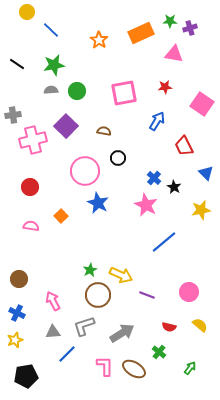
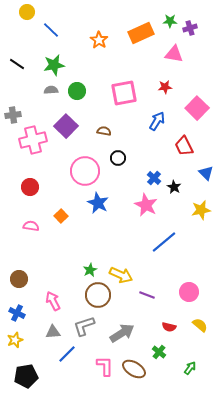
pink square at (202, 104): moved 5 px left, 4 px down; rotated 10 degrees clockwise
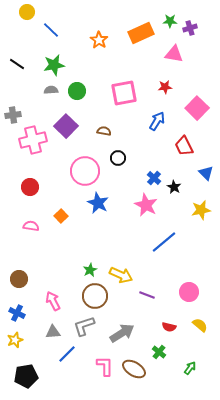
brown circle at (98, 295): moved 3 px left, 1 px down
